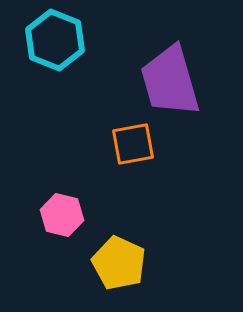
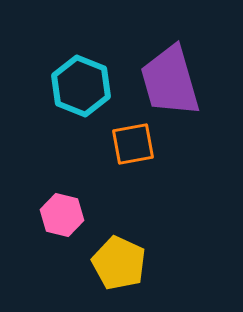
cyan hexagon: moved 26 px right, 46 px down
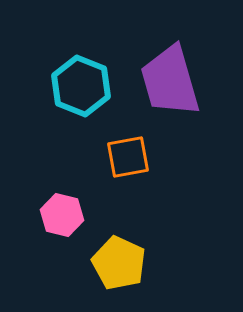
orange square: moved 5 px left, 13 px down
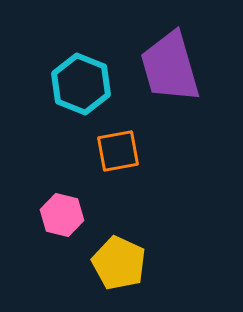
purple trapezoid: moved 14 px up
cyan hexagon: moved 2 px up
orange square: moved 10 px left, 6 px up
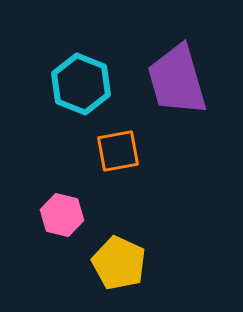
purple trapezoid: moved 7 px right, 13 px down
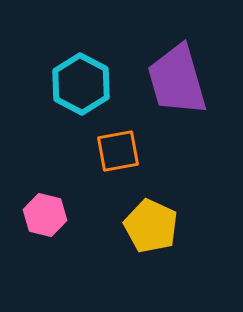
cyan hexagon: rotated 6 degrees clockwise
pink hexagon: moved 17 px left
yellow pentagon: moved 32 px right, 37 px up
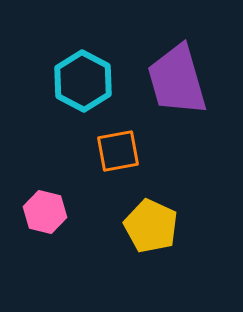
cyan hexagon: moved 2 px right, 3 px up
pink hexagon: moved 3 px up
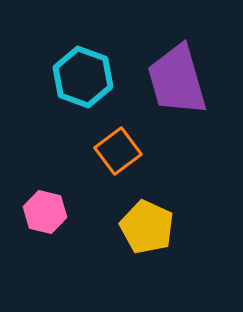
cyan hexagon: moved 4 px up; rotated 8 degrees counterclockwise
orange square: rotated 27 degrees counterclockwise
yellow pentagon: moved 4 px left, 1 px down
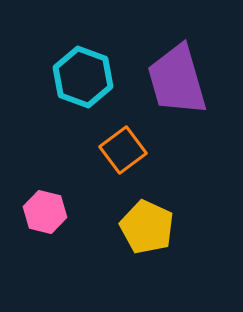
orange square: moved 5 px right, 1 px up
